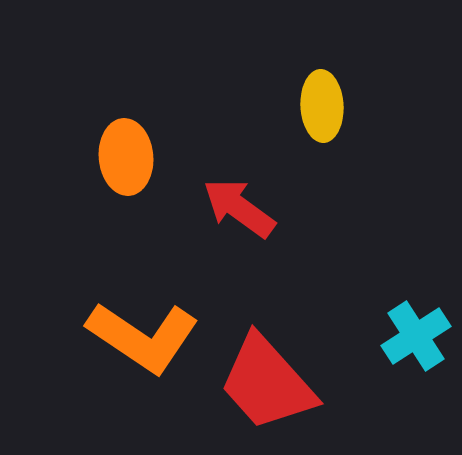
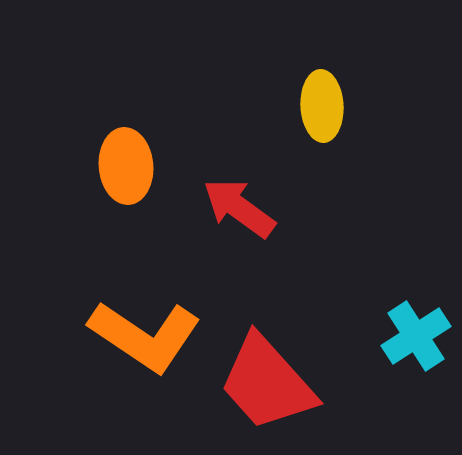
orange ellipse: moved 9 px down
orange L-shape: moved 2 px right, 1 px up
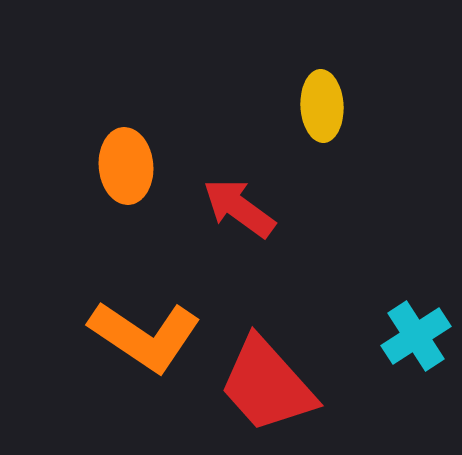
red trapezoid: moved 2 px down
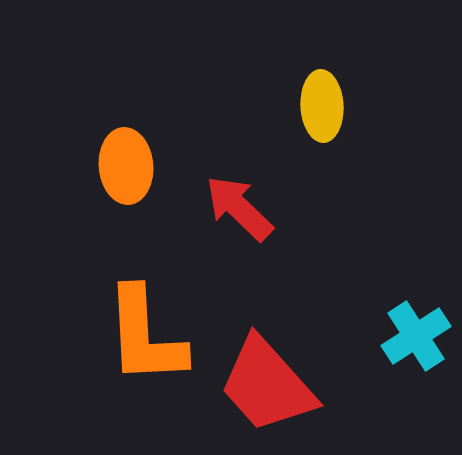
red arrow: rotated 8 degrees clockwise
orange L-shape: rotated 53 degrees clockwise
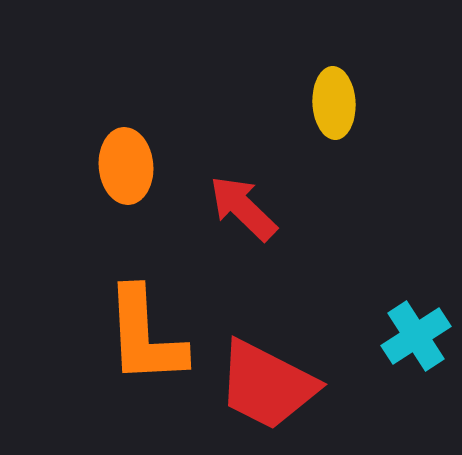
yellow ellipse: moved 12 px right, 3 px up
red arrow: moved 4 px right
red trapezoid: rotated 21 degrees counterclockwise
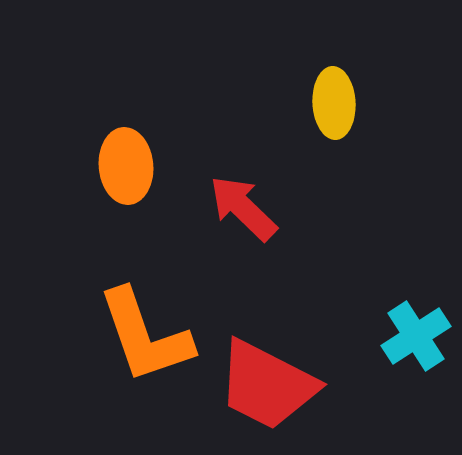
orange L-shape: rotated 16 degrees counterclockwise
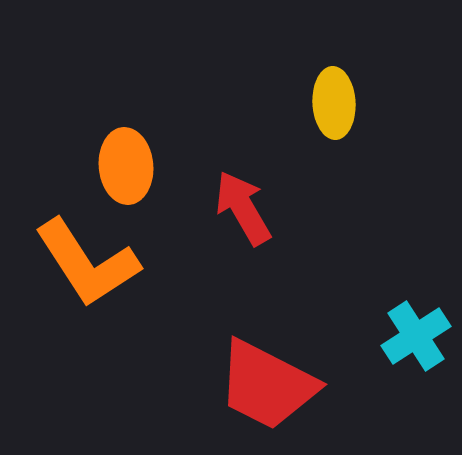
red arrow: rotated 16 degrees clockwise
orange L-shape: moved 58 px left, 73 px up; rotated 14 degrees counterclockwise
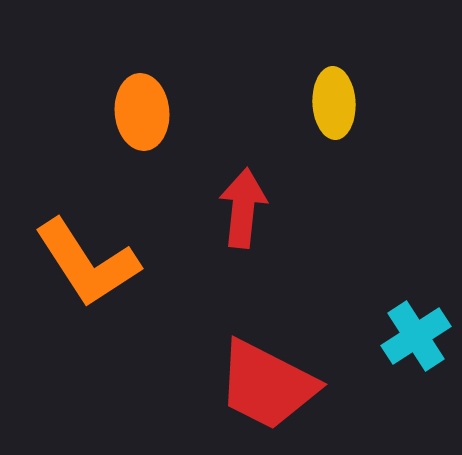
orange ellipse: moved 16 px right, 54 px up
red arrow: rotated 36 degrees clockwise
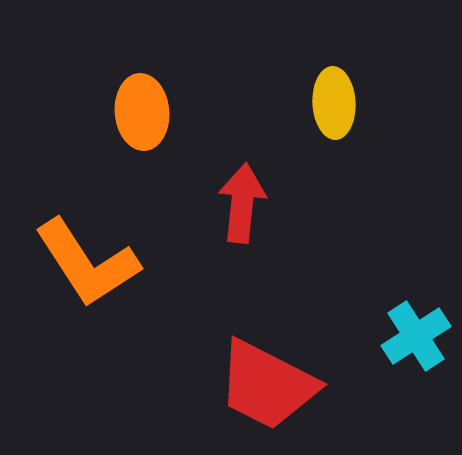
red arrow: moved 1 px left, 5 px up
